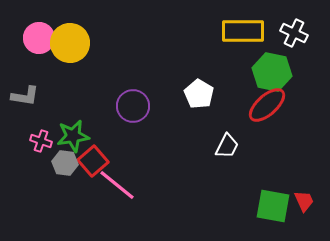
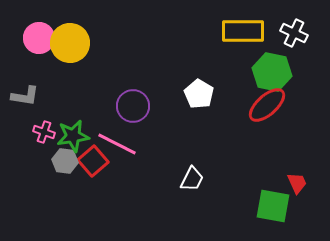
pink cross: moved 3 px right, 9 px up
white trapezoid: moved 35 px left, 33 px down
gray hexagon: moved 2 px up
pink line: moved 41 px up; rotated 12 degrees counterclockwise
red trapezoid: moved 7 px left, 18 px up
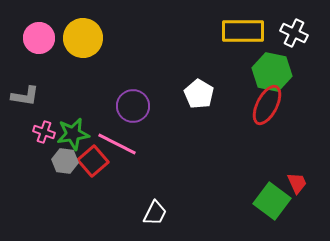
yellow circle: moved 13 px right, 5 px up
red ellipse: rotated 21 degrees counterclockwise
green star: moved 2 px up
white trapezoid: moved 37 px left, 34 px down
green square: moved 1 px left, 5 px up; rotated 27 degrees clockwise
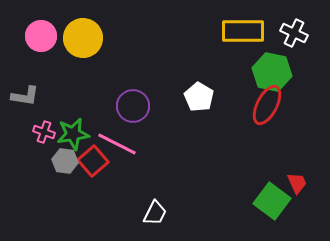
pink circle: moved 2 px right, 2 px up
white pentagon: moved 3 px down
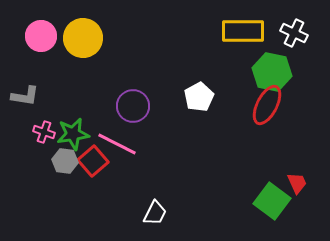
white pentagon: rotated 12 degrees clockwise
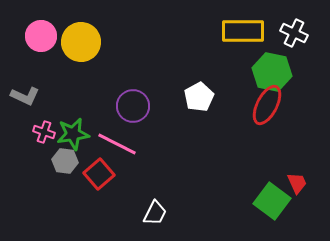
yellow circle: moved 2 px left, 4 px down
gray L-shape: rotated 16 degrees clockwise
red square: moved 6 px right, 13 px down
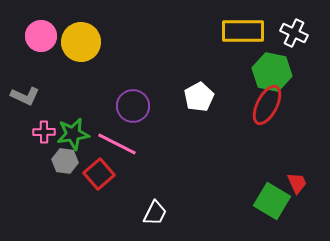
pink cross: rotated 20 degrees counterclockwise
green square: rotated 6 degrees counterclockwise
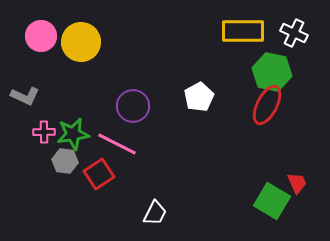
red square: rotated 8 degrees clockwise
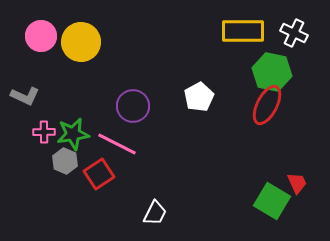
gray hexagon: rotated 15 degrees clockwise
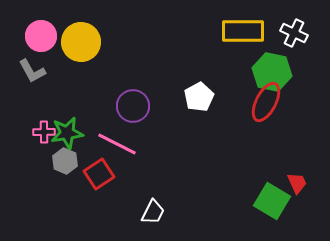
gray L-shape: moved 7 px right, 25 px up; rotated 36 degrees clockwise
red ellipse: moved 1 px left, 3 px up
green star: moved 6 px left, 1 px up
white trapezoid: moved 2 px left, 1 px up
